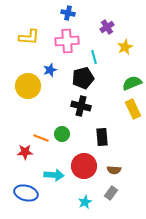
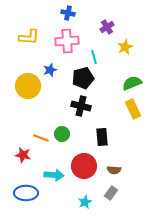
red star: moved 2 px left, 3 px down; rotated 14 degrees clockwise
blue ellipse: rotated 15 degrees counterclockwise
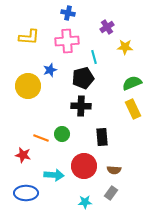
yellow star: rotated 28 degrees clockwise
black cross: rotated 12 degrees counterclockwise
cyan star: rotated 24 degrees clockwise
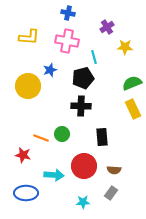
pink cross: rotated 15 degrees clockwise
cyan star: moved 2 px left
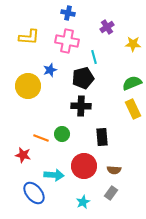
yellow star: moved 8 px right, 3 px up
blue ellipse: moved 8 px right; rotated 50 degrees clockwise
cyan star: rotated 24 degrees counterclockwise
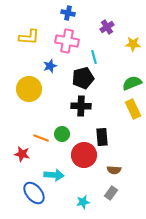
blue star: moved 4 px up
yellow circle: moved 1 px right, 3 px down
red star: moved 1 px left, 1 px up
red circle: moved 11 px up
cyan star: rotated 16 degrees clockwise
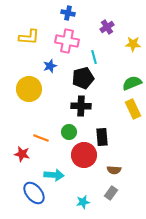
green circle: moved 7 px right, 2 px up
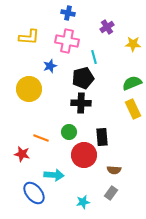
black cross: moved 3 px up
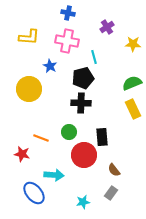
blue star: rotated 24 degrees counterclockwise
brown semicircle: rotated 48 degrees clockwise
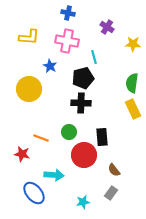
purple cross: rotated 24 degrees counterclockwise
green semicircle: rotated 60 degrees counterclockwise
